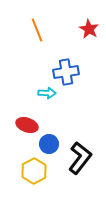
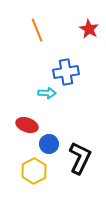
black L-shape: rotated 12 degrees counterclockwise
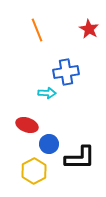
black L-shape: rotated 64 degrees clockwise
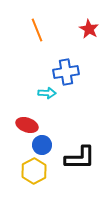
blue circle: moved 7 px left, 1 px down
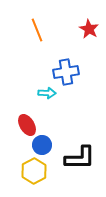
red ellipse: rotated 40 degrees clockwise
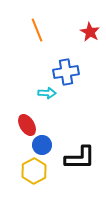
red star: moved 1 px right, 3 px down
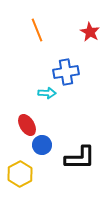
yellow hexagon: moved 14 px left, 3 px down
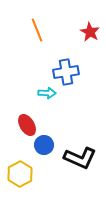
blue circle: moved 2 px right
black L-shape: rotated 24 degrees clockwise
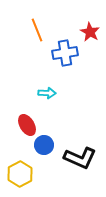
blue cross: moved 1 px left, 19 px up
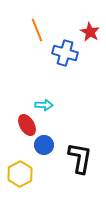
blue cross: rotated 25 degrees clockwise
cyan arrow: moved 3 px left, 12 px down
black L-shape: rotated 104 degrees counterclockwise
